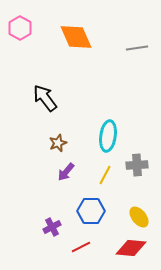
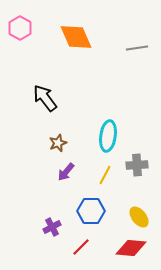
red line: rotated 18 degrees counterclockwise
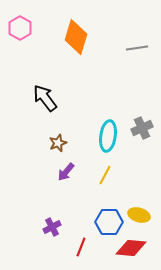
orange diamond: rotated 40 degrees clockwise
gray cross: moved 5 px right, 37 px up; rotated 20 degrees counterclockwise
blue hexagon: moved 18 px right, 11 px down
yellow ellipse: moved 2 px up; rotated 35 degrees counterclockwise
red line: rotated 24 degrees counterclockwise
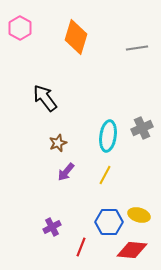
red diamond: moved 1 px right, 2 px down
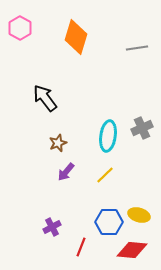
yellow line: rotated 18 degrees clockwise
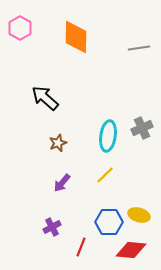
orange diamond: rotated 16 degrees counterclockwise
gray line: moved 2 px right
black arrow: rotated 12 degrees counterclockwise
purple arrow: moved 4 px left, 11 px down
red diamond: moved 1 px left
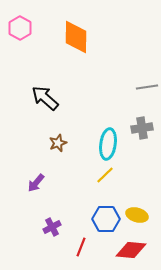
gray line: moved 8 px right, 39 px down
gray cross: rotated 15 degrees clockwise
cyan ellipse: moved 8 px down
purple arrow: moved 26 px left
yellow ellipse: moved 2 px left
blue hexagon: moved 3 px left, 3 px up
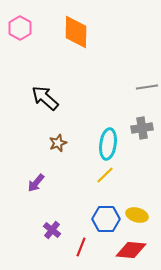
orange diamond: moved 5 px up
purple cross: moved 3 px down; rotated 24 degrees counterclockwise
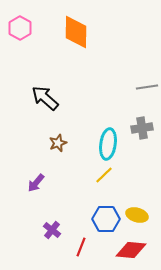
yellow line: moved 1 px left
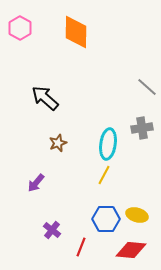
gray line: rotated 50 degrees clockwise
yellow line: rotated 18 degrees counterclockwise
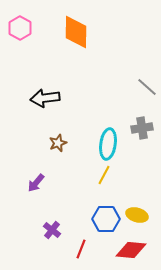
black arrow: rotated 48 degrees counterclockwise
red line: moved 2 px down
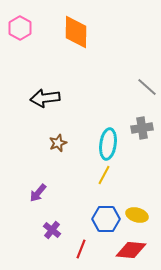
purple arrow: moved 2 px right, 10 px down
